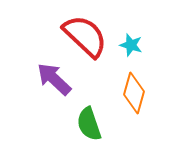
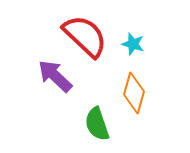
cyan star: moved 2 px right, 1 px up
purple arrow: moved 1 px right, 3 px up
green semicircle: moved 8 px right
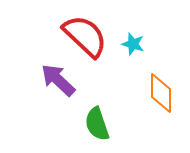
purple arrow: moved 3 px right, 4 px down
orange diamond: moved 27 px right; rotated 15 degrees counterclockwise
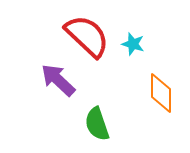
red semicircle: moved 2 px right
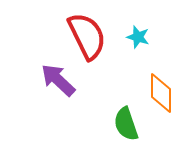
red semicircle: rotated 21 degrees clockwise
cyan star: moved 5 px right, 7 px up
green semicircle: moved 29 px right
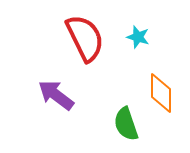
red semicircle: moved 2 px left, 2 px down
purple arrow: moved 2 px left, 15 px down; rotated 6 degrees counterclockwise
